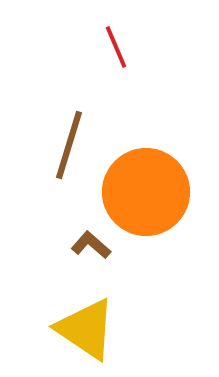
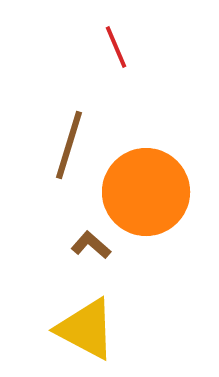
yellow triangle: rotated 6 degrees counterclockwise
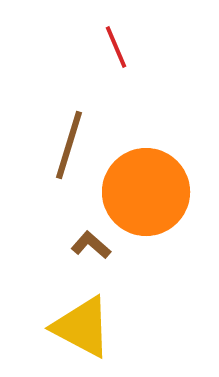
yellow triangle: moved 4 px left, 2 px up
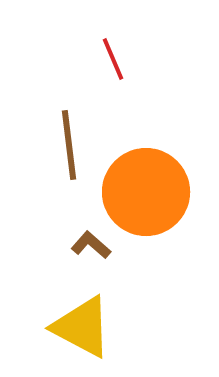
red line: moved 3 px left, 12 px down
brown line: rotated 24 degrees counterclockwise
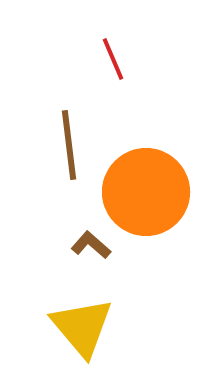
yellow triangle: rotated 22 degrees clockwise
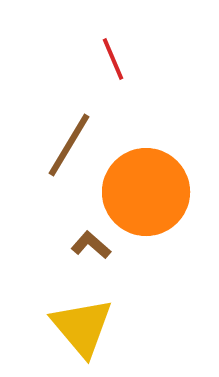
brown line: rotated 38 degrees clockwise
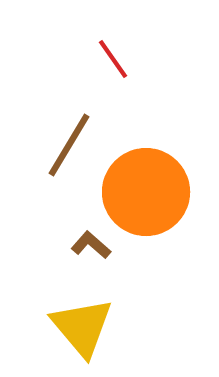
red line: rotated 12 degrees counterclockwise
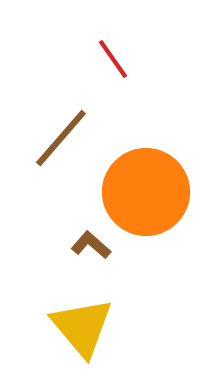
brown line: moved 8 px left, 7 px up; rotated 10 degrees clockwise
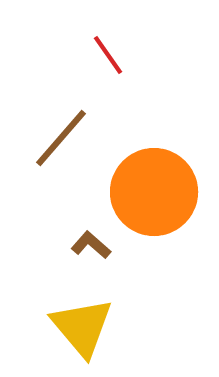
red line: moved 5 px left, 4 px up
orange circle: moved 8 px right
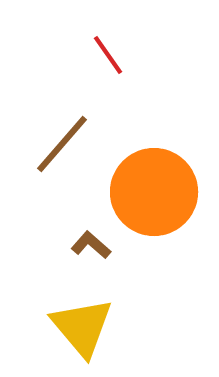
brown line: moved 1 px right, 6 px down
